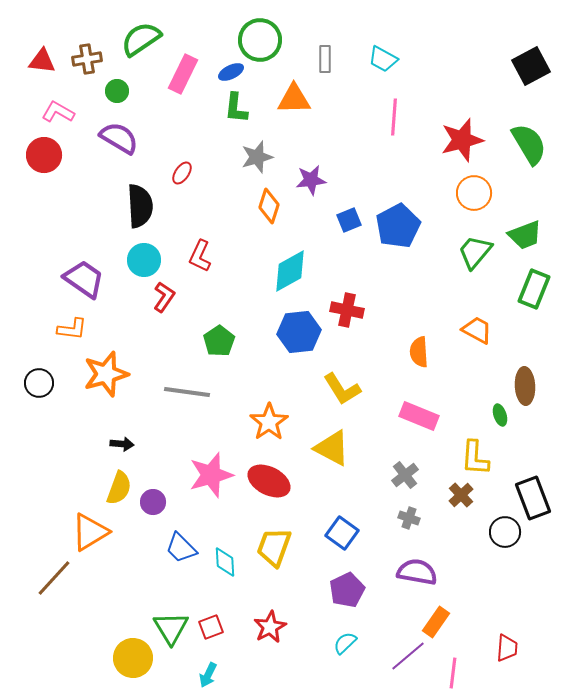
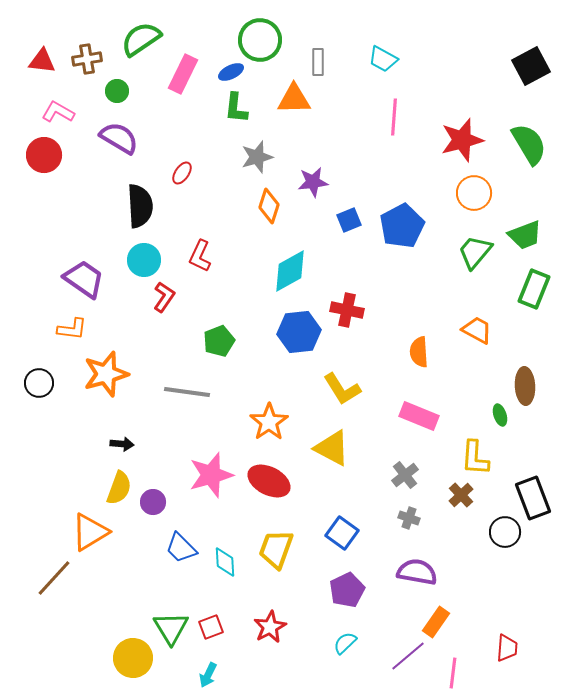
gray rectangle at (325, 59): moved 7 px left, 3 px down
purple star at (311, 180): moved 2 px right, 2 px down
blue pentagon at (398, 226): moved 4 px right
green pentagon at (219, 341): rotated 12 degrees clockwise
yellow trapezoid at (274, 547): moved 2 px right, 2 px down
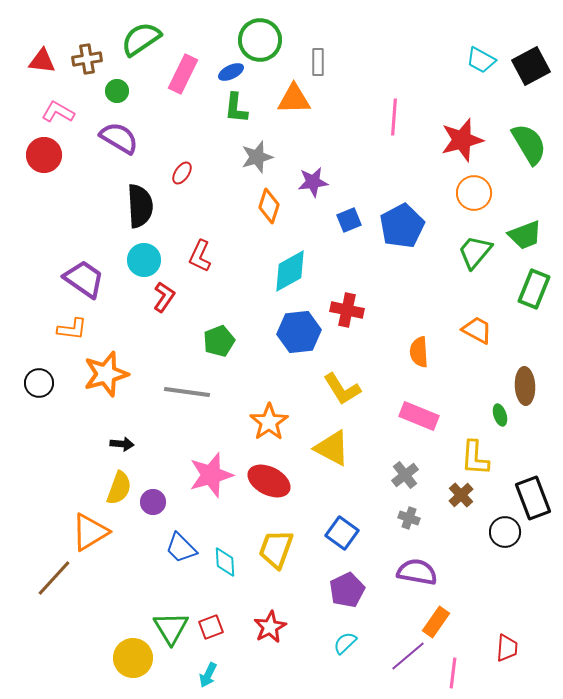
cyan trapezoid at (383, 59): moved 98 px right, 1 px down
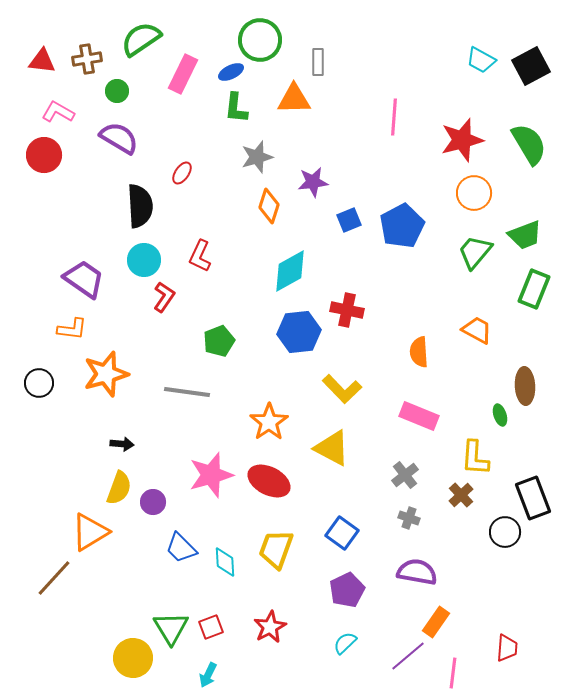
yellow L-shape at (342, 389): rotated 12 degrees counterclockwise
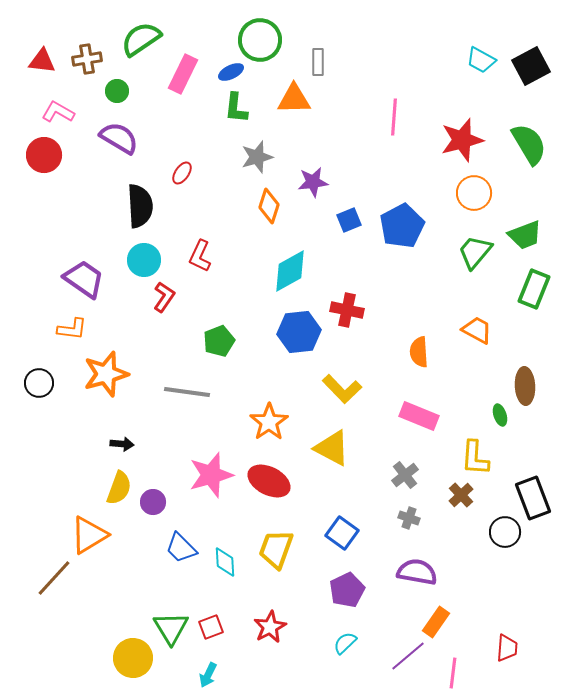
orange triangle at (90, 532): moved 1 px left, 3 px down
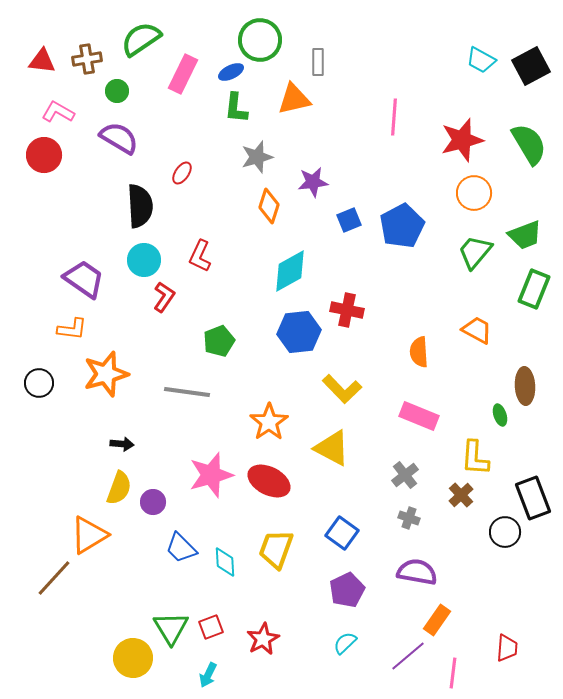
orange triangle at (294, 99): rotated 12 degrees counterclockwise
orange rectangle at (436, 622): moved 1 px right, 2 px up
red star at (270, 627): moved 7 px left, 12 px down
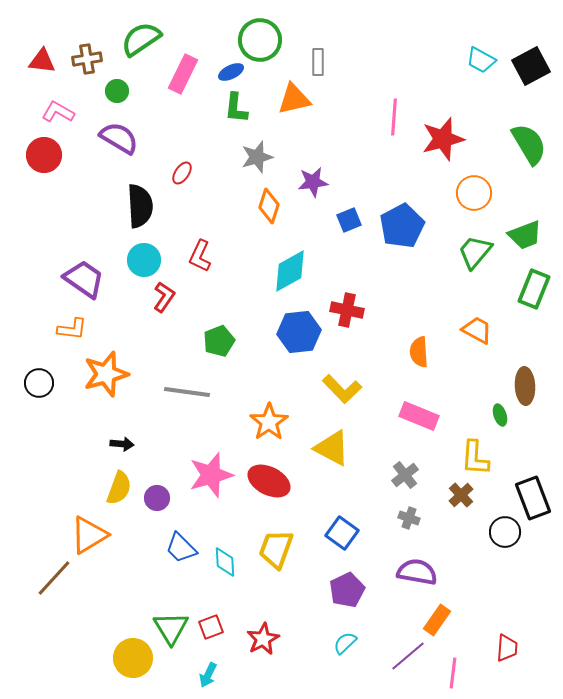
red star at (462, 140): moved 19 px left, 1 px up
purple circle at (153, 502): moved 4 px right, 4 px up
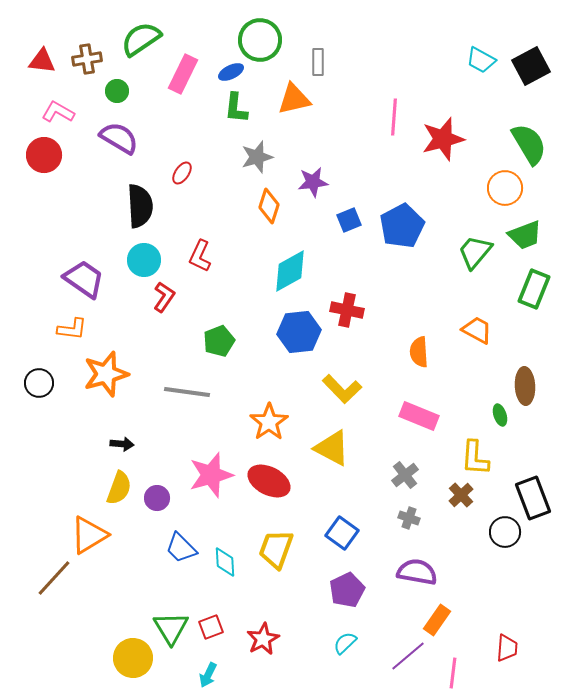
orange circle at (474, 193): moved 31 px right, 5 px up
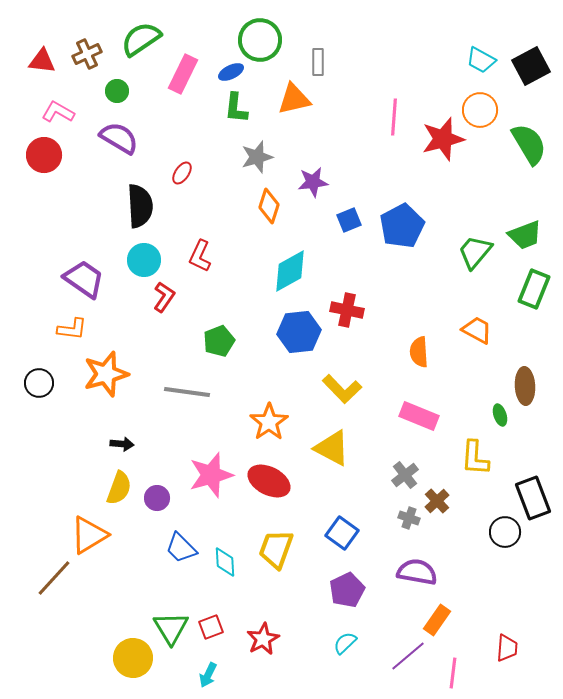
brown cross at (87, 59): moved 5 px up; rotated 16 degrees counterclockwise
orange circle at (505, 188): moved 25 px left, 78 px up
brown cross at (461, 495): moved 24 px left, 6 px down
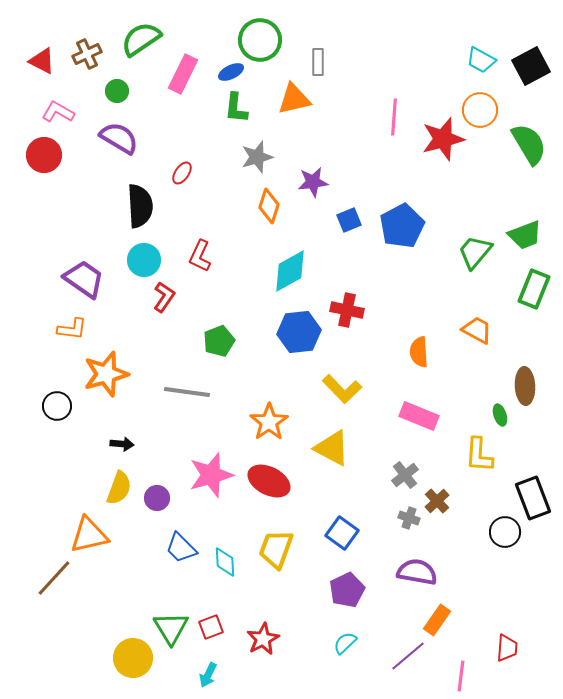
red triangle at (42, 61): rotated 20 degrees clockwise
black circle at (39, 383): moved 18 px right, 23 px down
yellow L-shape at (475, 458): moved 4 px right, 3 px up
orange triangle at (89, 535): rotated 18 degrees clockwise
pink line at (453, 673): moved 8 px right, 3 px down
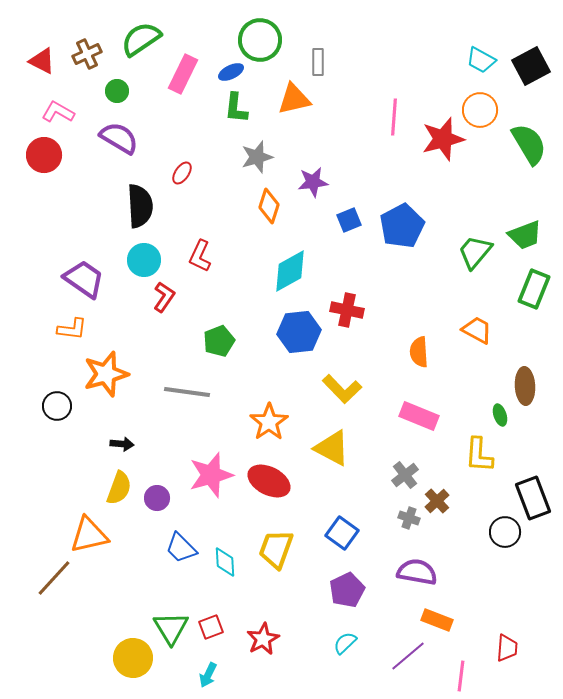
orange rectangle at (437, 620): rotated 76 degrees clockwise
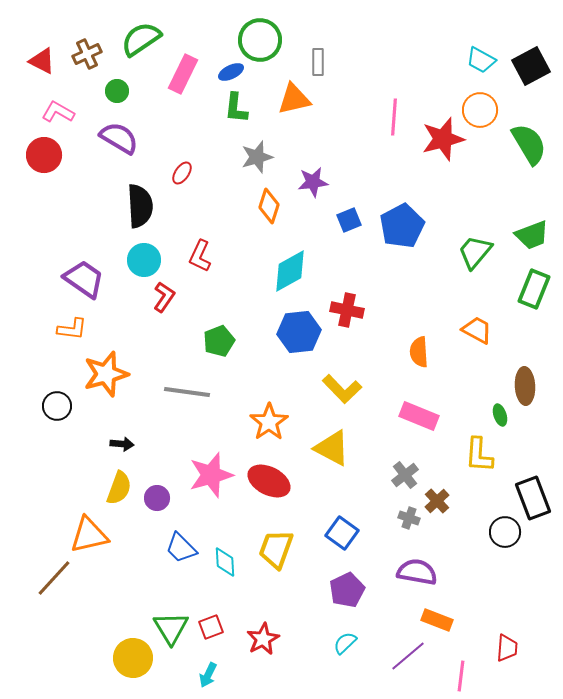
green trapezoid at (525, 235): moved 7 px right
